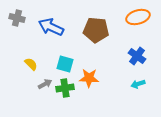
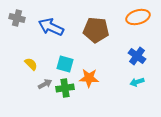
cyan arrow: moved 1 px left, 2 px up
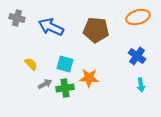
cyan arrow: moved 4 px right, 3 px down; rotated 80 degrees counterclockwise
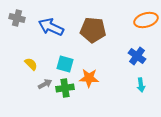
orange ellipse: moved 8 px right, 3 px down
brown pentagon: moved 3 px left
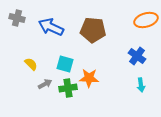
green cross: moved 3 px right
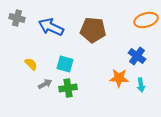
orange star: moved 30 px right
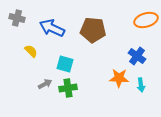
blue arrow: moved 1 px right, 1 px down
yellow semicircle: moved 13 px up
